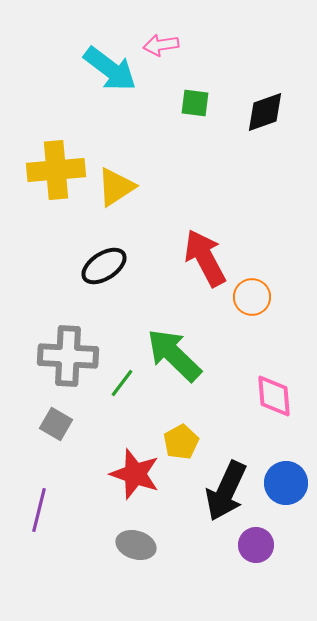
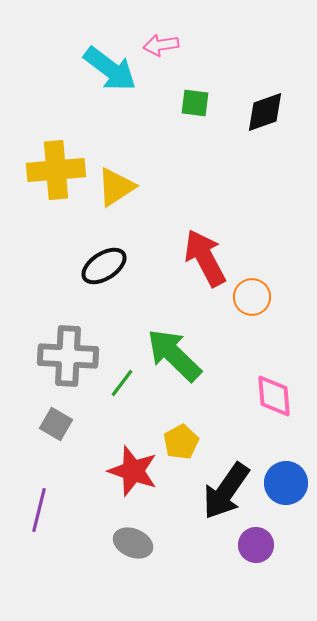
red star: moved 2 px left, 3 px up
black arrow: rotated 10 degrees clockwise
gray ellipse: moved 3 px left, 2 px up; rotated 6 degrees clockwise
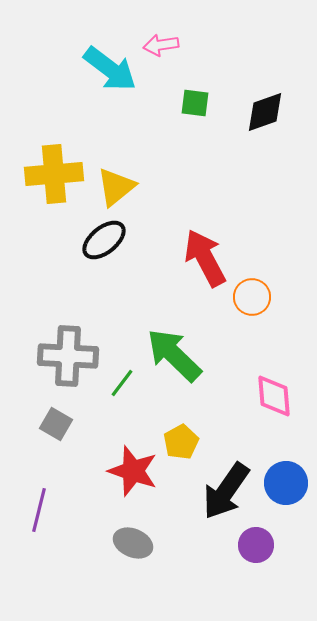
yellow cross: moved 2 px left, 4 px down
yellow triangle: rotated 6 degrees counterclockwise
black ellipse: moved 26 px up; rotated 6 degrees counterclockwise
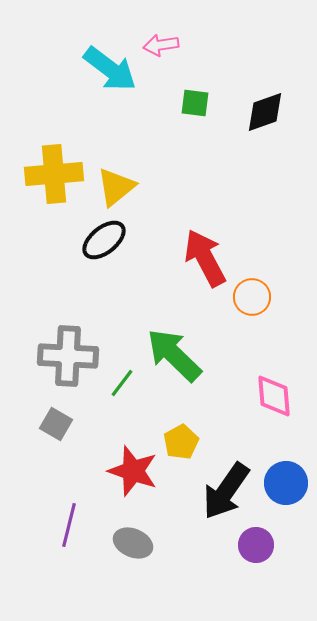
purple line: moved 30 px right, 15 px down
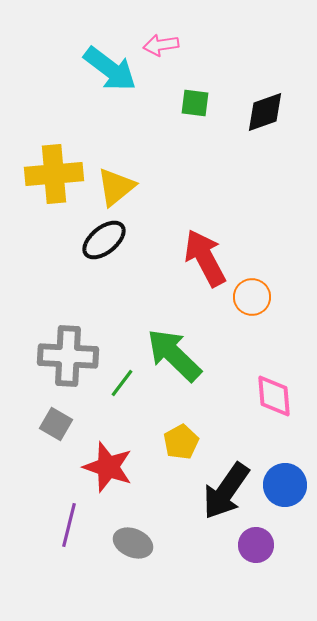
red star: moved 25 px left, 4 px up
blue circle: moved 1 px left, 2 px down
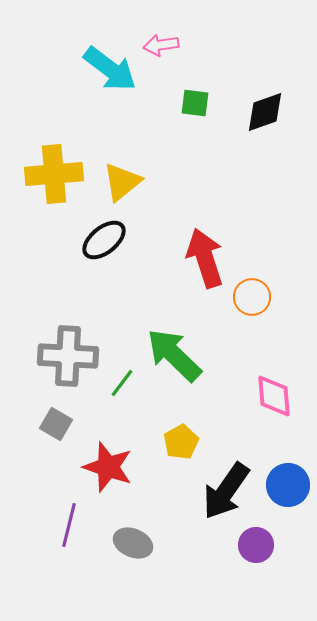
yellow triangle: moved 6 px right, 5 px up
red arrow: rotated 10 degrees clockwise
blue circle: moved 3 px right
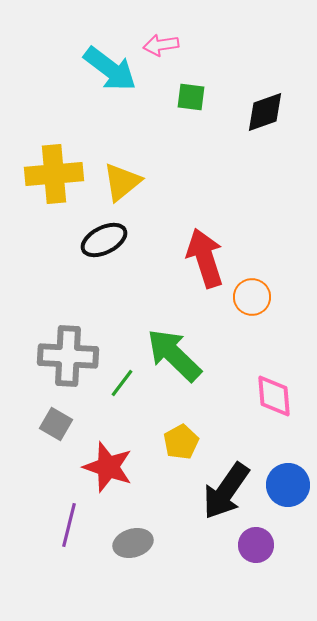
green square: moved 4 px left, 6 px up
black ellipse: rotated 12 degrees clockwise
gray ellipse: rotated 39 degrees counterclockwise
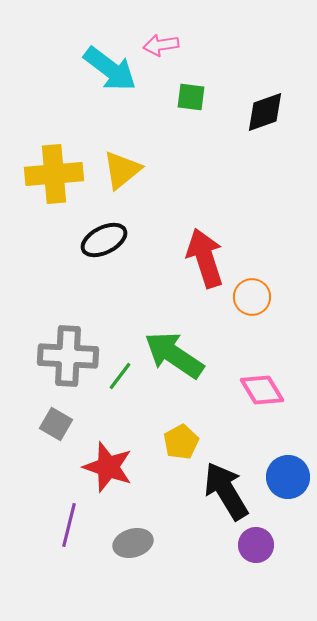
yellow triangle: moved 12 px up
green arrow: rotated 10 degrees counterclockwise
green line: moved 2 px left, 7 px up
pink diamond: moved 12 px left, 6 px up; rotated 27 degrees counterclockwise
blue circle: moved 8 px up
black arrow: rotated 114 degrees clockwise
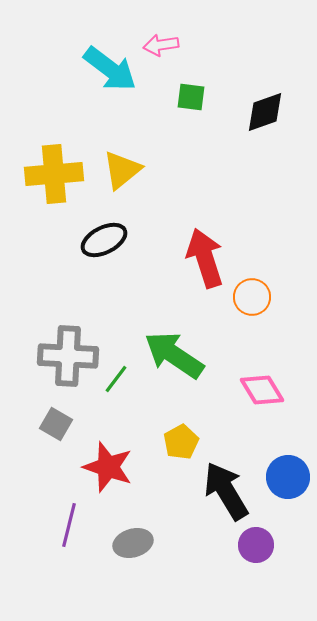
green line: moved 4 px left, 3 px down
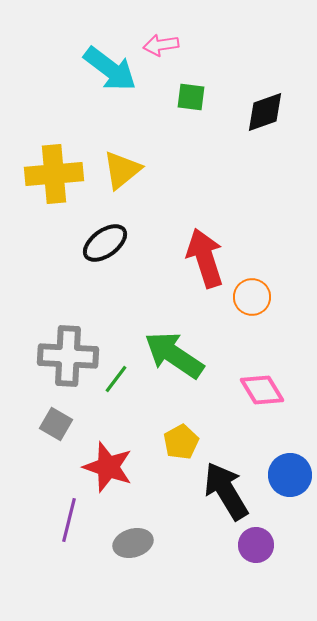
black ellipse: moved 1 px right, 3 px down; rotated 9 degrees counterclockwise
blue circle: moved 2 px right, 2 px up
purple line: moved 5 px up
